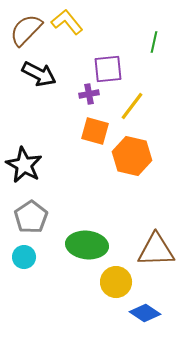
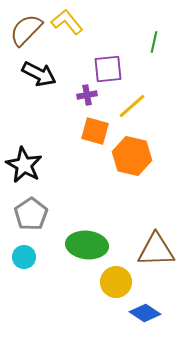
purple cross: moved 2 px left, 1 px down
yellow line: rotated 12 degrees clockwise
gray pentagon: moved 3 px up
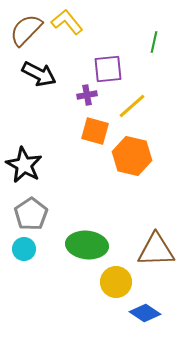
cyan circle: moved 8 px up
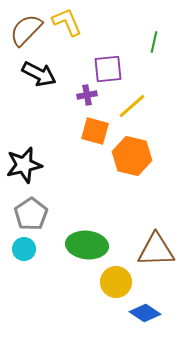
yellow L-shape: rotated 16 degrees clockwise
black star: rotated 30 degrees clockwise
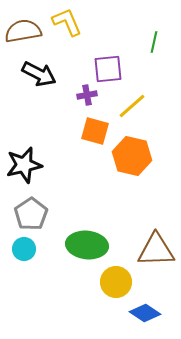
brown semicircle: moved 3 px left, 1 px down; rotated 36 degrees clockwise
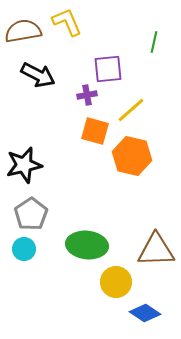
black arrow: moved 1 px left, 1 px down
yellow line: moved 1 px left, 4 px down
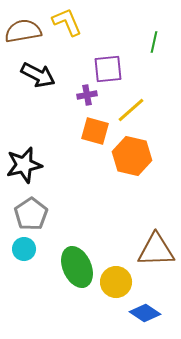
green ellipse: moved 10 px left, 22 px down; rotated 60 degrees clockwise
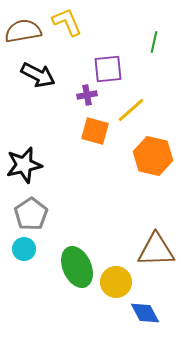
orange hexagon: moved 21 px right
blue diamond: rotated 28 degrees clockwise
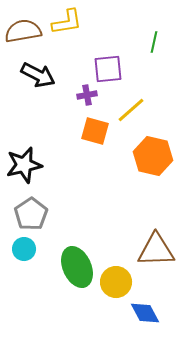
yellow L-shape: rotated 104 degrees clockwise
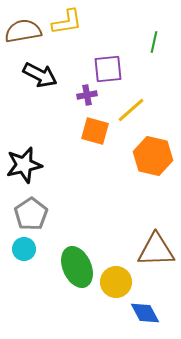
black arrow: moved 2 px right
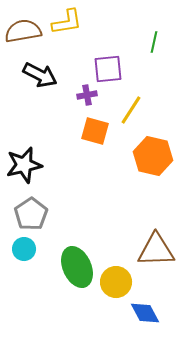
yellow line: rotated 16 degrees counterclockwise
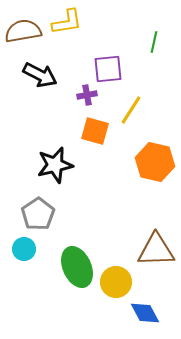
orange hexagon: moved 2 px right, 6 px down
black star: moved 31 px right
gray pentagon: moved 7 px right
